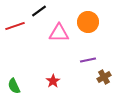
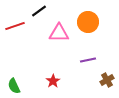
brown cross: moved 3 px right, 3 px down
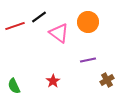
black line: moved 6 px down
pink triangle: rotated 35 degrees clockwise
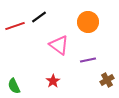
pink triangle: moved 12 px down
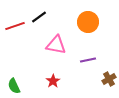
pink triangle: moved 3 px left; rotated 25 degrees counterclockwise
brown cross: moved 2 px right, 1 px up
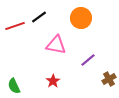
orange circle: moved 7 px left, 4 px up
purple line: rotated 28 degrees counterclockwise
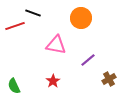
black line: moved 6 px left, 4 px up; rotated 56 degrees clockwise
